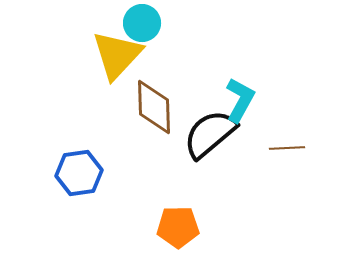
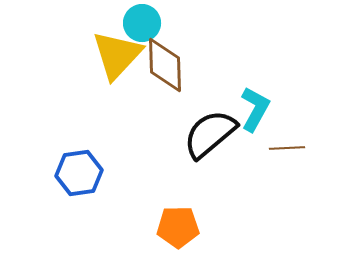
cyan L-shape: moved 15 px right, 9 px down
brown diamond: moved 11 px right, 42 px up
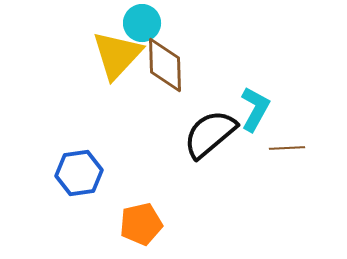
orange pentagon: moved 37 px left, 3 px up; rotated 12 degrees counterclockwise
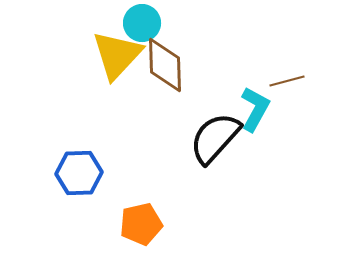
black semicircle: moved 5 px right, 4 px down; rotated 8 degrees counterclockwise
brown line: moved 67 px up; rotated 12 degrees counterclockwise
blue hexagon: rotated 6 degrees clockwise
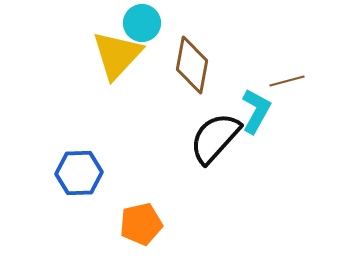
brown diamond: moved 27 px right; rotated 12 degrees clockwise
cyan L-shape: moved 1 px right, 2 px down
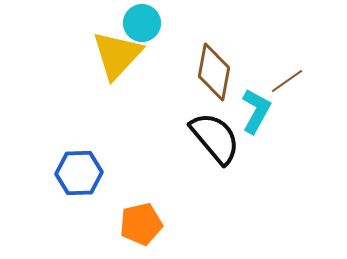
brown diamond: moved 22 px right, 7 px down
brown line: rotated 20 degrees counterclockwise
black semicircle: rotated 98 degrees clockwise
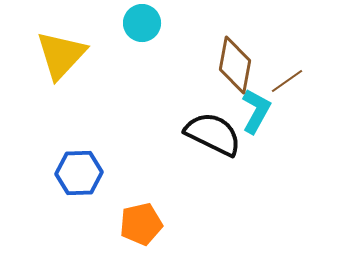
yellow triangle: moved 56 px left
brown diamond: moved 21 px right, 7 px up
black semicircle: moved 2 px left, 4 px up; rotated 24 degrees counterclockwise
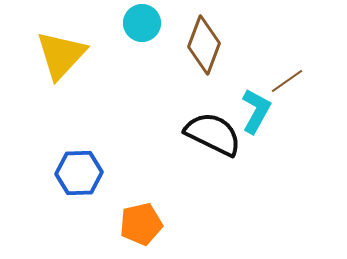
brown diamond: moved 31 px left, 20 px up; rotated 10 degrees clockwise
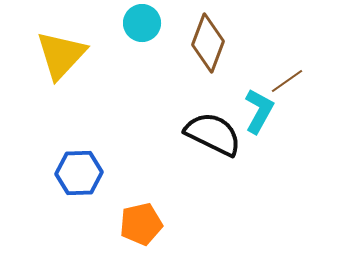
brown diamond: moved 4 px right, 2 px up
cyan L-shape: moved 3 px right
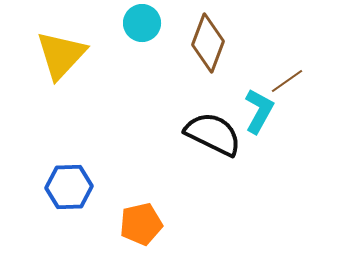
blue hexagon: moved 10 px left, 14 px down
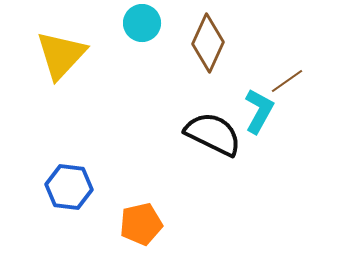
brown diamond: rotated 4 degrees clockwise
blue hexagon: rotated 9 degrees clockwise
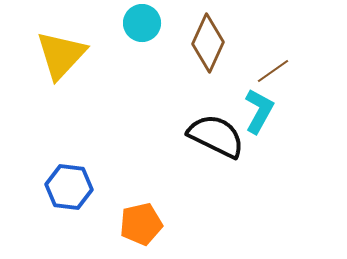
brown line: moved 14 px left, 10 px up
black semicircle: moved 3 px right, 2 px down
